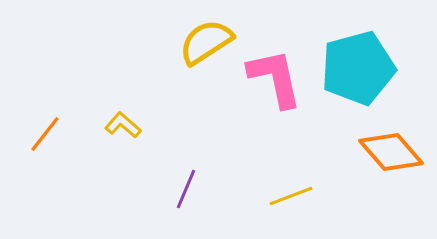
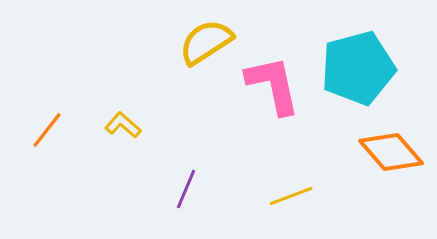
pink L-shape: moved 2 px left, 7 px down
orange line: moved 2 px right, 4 px up
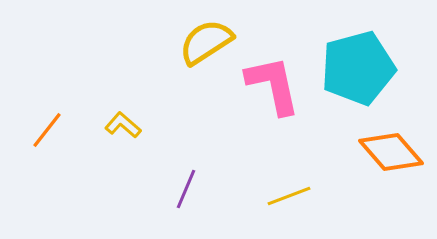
yellow line: moved 2 px left
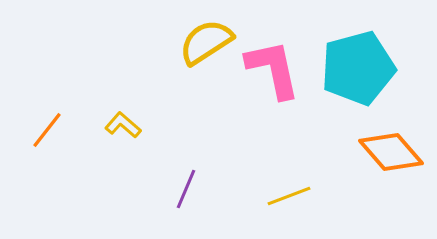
pink L-shape: moved 16 px up
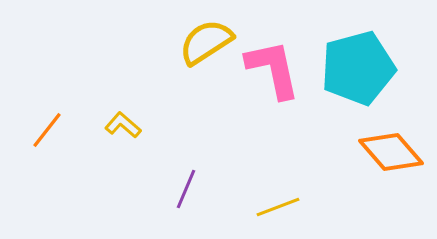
yellow line: moved 11 px left, 11 px down
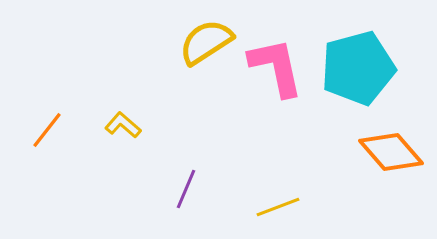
pink L-shape: moved 3 px right, 2 px up
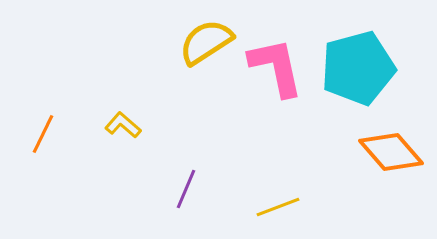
orange line: moved 4 px left, 4 px down; rotated 12 degrees counterclockwise
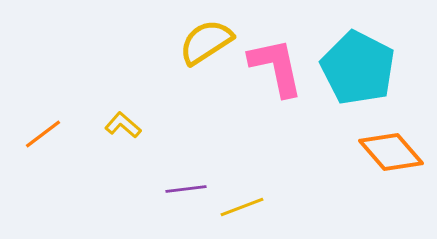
cyan pentagon: rotated 30 degrees counterclockwise
orange line: rotated 27 degrees clockwise
purple line: rotated 60 degrees clockwise
yellow line: moved 36 px left
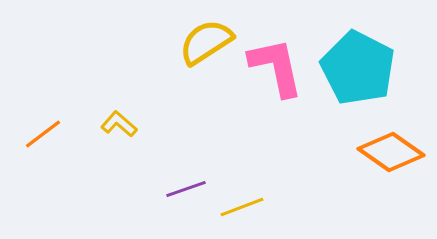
yellow L-shape: moved 4 px left, 1 px up
orange diamond: rotated 14 degrees counterclockwise
purple line: rotated 12 degrees counterclockwise
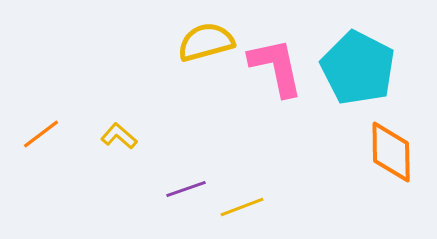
yellow semicircle: rotated 18 degrees clockwise
yellow L-shape: moved 12 px down
orange line: moved 2 px left
orange diamond: rotated 54 degrees clockwise
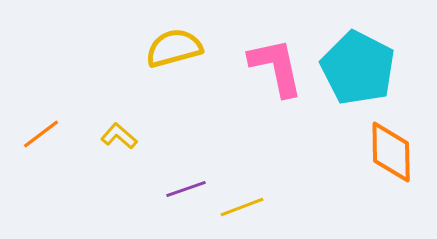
yellow semicircle: moved 32 px left, 6 px down
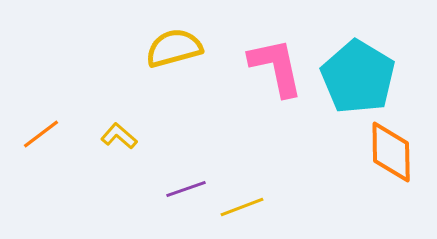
cyan pentagon: moved 9 px down; rotated 4 degrees clockwise
